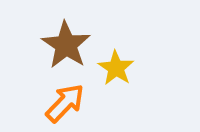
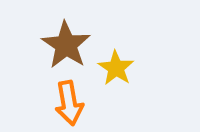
orange arrow: moved 4 px right; rotated 126 degrees clockwise
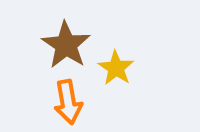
orange arrow: moved 1 px left, 1 px up
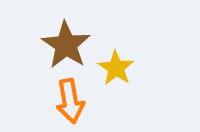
orange arrow: moved 2 px right, 1 px up
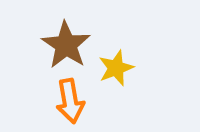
yellow star: rotated 18 degrees clockwise
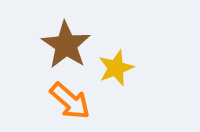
orange arrow: rotated 39 degrees counterclockwise
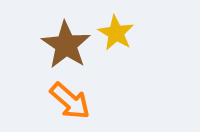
yellow star: moved 35 px up; rotated 21 degrees counterclockwise
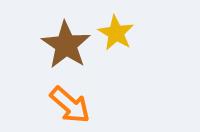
orange arrow: moved 4 px down
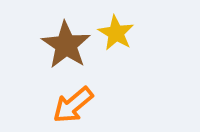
orange arrow: moved 3 px right; rotated 99 degrees clockwise
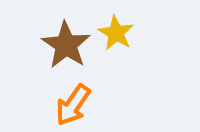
orange arrow: rotated 15 degrees counterclockwise
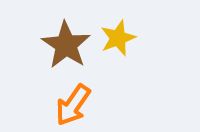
yellow star: moved 2 px right, 5 px down; rotated 21 degrees clockwise
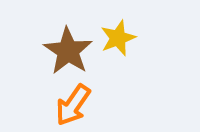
brown star: moved 2 px right, 6 px down
